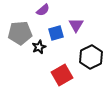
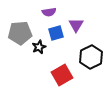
purple semicircle: moved 6 px right, 2 px down; rotated 32 degrees clockwise
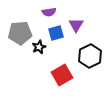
black hexagon: moved 1 px left, 1 px up
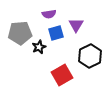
purple semicircle: moved 2 px down
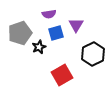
gray pentagon: rotated 15 degrees counterclockwise
black hexagon: moved 3 px right, 2 px up
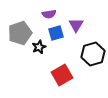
black hexagon: rotated 10 degrees clockwise
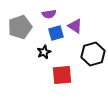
purple triangle: moved 1 px left, 1 px down; rotated 28 degrees counterclockwise
gray pentagon: moved 6 px up
black star: moved 5 px right, 5 px down
red square: rotated 25 degrees clockwise
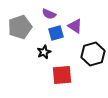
purple semicircle: rotated 32 degrees clockwise
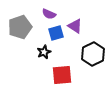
black hexagon: rotated 10 degrees counterclockwise
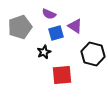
black hexagon: rotated 20 degrees counterclockwise
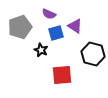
black star: moved 3 px left, 2 px up; rotated 24 degrees counterclockwise
